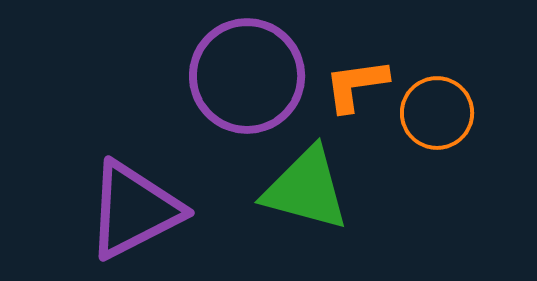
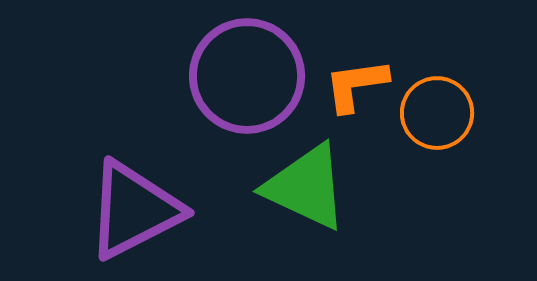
green triangle: moved 2 px up; rotated 10 degrees clockwise
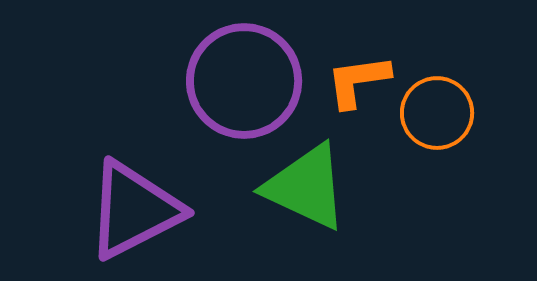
purple circle: moved 3 px left, 5 px down
orange L-shape: moved 2 px right, 4 px up
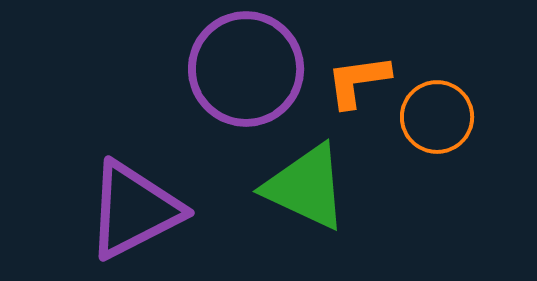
purple circle: moved 2 px right, 12 px up
orange circle: moved 4 px down
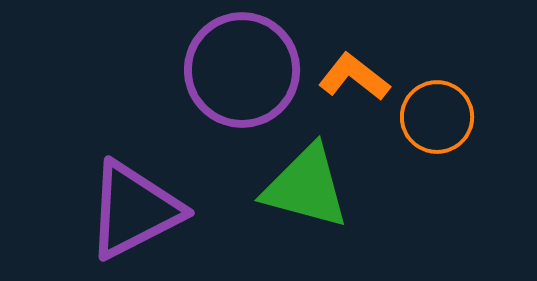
purple circle: moved 4 px left, 1 px down
orange L-shape: moved 4 px left, 4 px up; rotated 46 degrees clockwise
green triangle: rotated 10 degrees counterclockwise
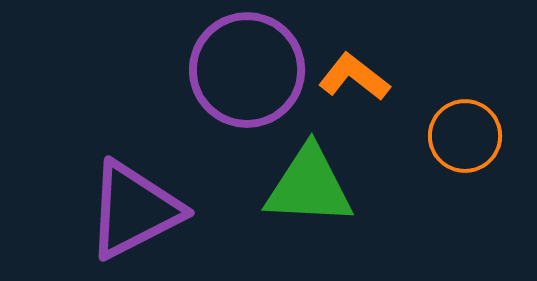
purple circle: moved 5 px right
orange circle: moved 28 px right, 19 px down
green triangle: moved 3 px right, 1 px up; rotated 12 degrees counterclockwise
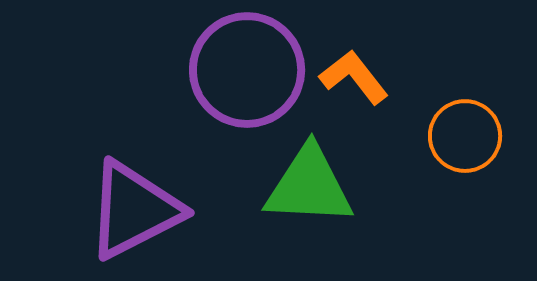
orange L-shape: rotated 14 degrees clockwise
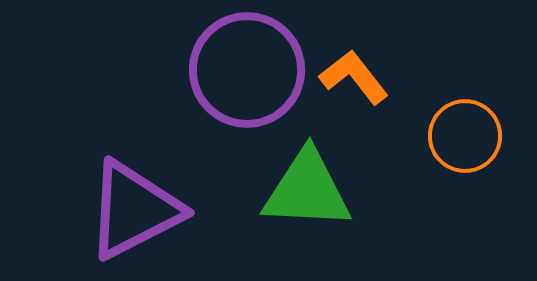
green triangle: moved 2 px left, 4 px down
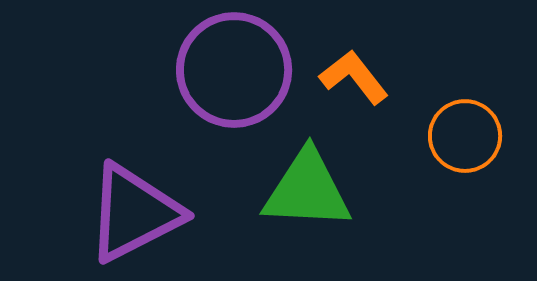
purple circle: moved 13 px left
purple triangle: moved 3 px down
